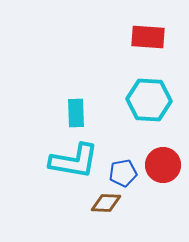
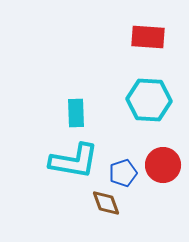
blue pentagon: rotated 8 degrees counterclockwise
brown diamond: rotated 68 degrees clockwise
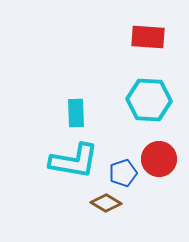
red circle: moved 4 px left, 6 px up
brown diamond: rotated 40 degrees counterclockwise
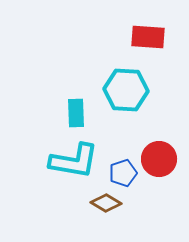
cyan hexagon: moved 23 px left, 10 px up
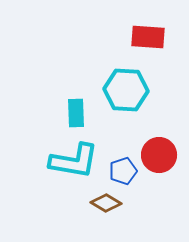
red circle: moved 4 px up
blue pentagon: moved 2 px up
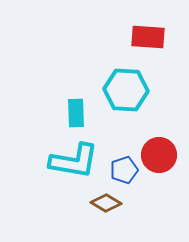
blue pentagon: moved 1 px right, 1 px up
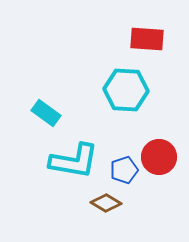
red rectangle: moved 1 px left, 2 px down
cyan rectangle: moved 30 px left; rotated 52 degrees counterclockwise
red circle: moved 2 px down
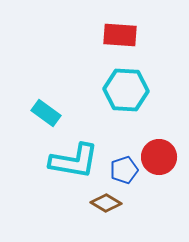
red rectangle: moved 27 px left, 4 px up
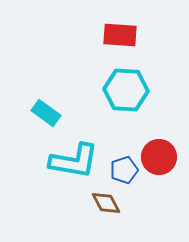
brown diamond: rotated 32 degrees clockwise
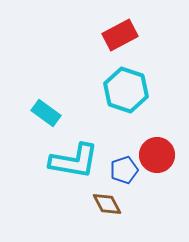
red rectangle: rotated 32 degrees counterclockwise
cyan hexagon: rotated 15 degrees clockwise
red circle: moved 2 px left, 2 px up
brown diamond: moved 1 px right, 1 px down
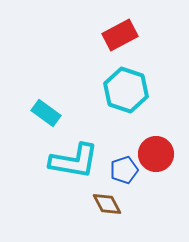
red circle: moved 1 px left, 1 px up
